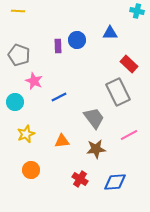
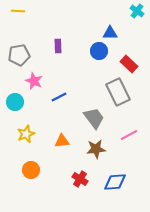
cyan cross: rotated 24 degrees clockwise
blue circle: moved 22 px right, 11 px down
gray pentagon: rotated 30 degrees counterclockwise
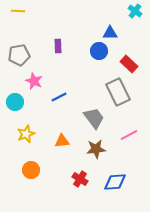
cyan cross: moved 2 px left
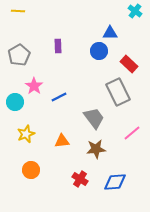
gray pentagon: rotated 20 degrees counterclockwise
pink star: moved 5 px down; rotated 12 degrees clockwise
pink line: moved 3 px right, 2 px up; rotated 12 degrees counterclockwise
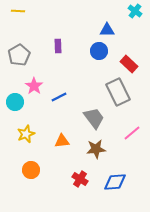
blue triangle: moved 3 px left, 3 px up
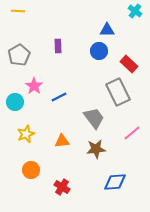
red cross: moved 18 px left, 8 px down
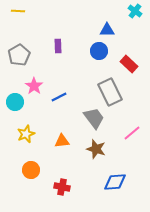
gray rectangle: moved 8 px left
brown star: rotated 24 degrees clockwise
red cross: rotated 21 degrees counterclockwise
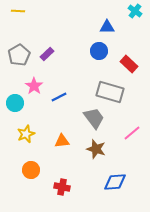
blue triangle: moved 3 px up
purple rectangle: moved 11 px left, 8 px down; rotated 48 degrees clockwise
gray rectangle: rotated 48 degrees counterclockwise
cyan circle: moved 1 px down
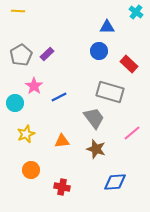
cyan cross: moved 1 px right, 1 px down
gray pentagon: moved 2 px right
